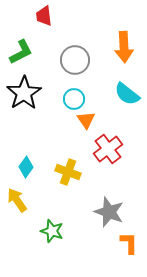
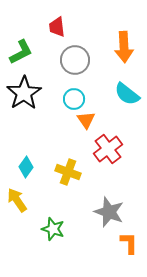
red trapezoid: moved 13 px right, 11 px down
green star: moved 1 px right, 2 px up
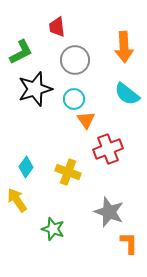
black star: moved 11 px right, 4 px up; rotated 16 degrees clockwise
red cross: rotated 16 degrees clockwise
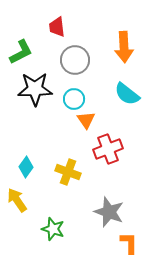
black star: rotated 16 degrees clockwise
